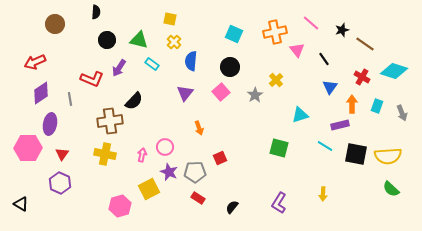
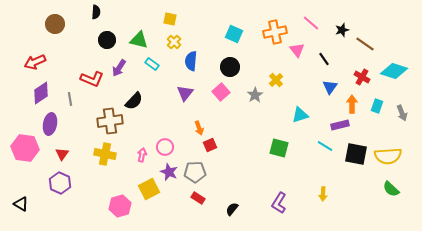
pink hexagon at (28, 148): moved 3 px left; rotated 8 degrees clockwise
red square at (220, 158): moved 10 px left, 13 px up
black semicircle at (232, 207): moved 2 px down
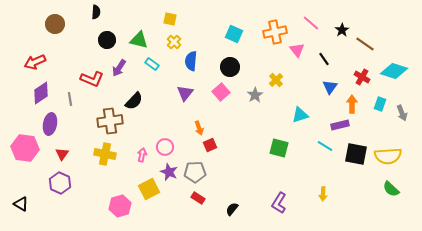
black star at (342, 30): rotated 16 degrees counterclockwise
cyan rectangle at (377, 106): moved 3 px right, 2 px up
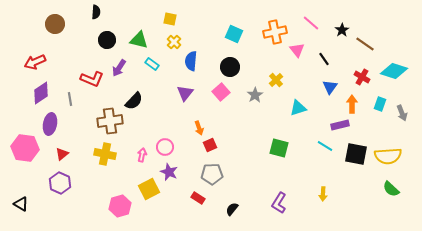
cyan triangle at (300, 115): moved 2 px left, 7 px up
red triangle at (62, 154): rotated 16 degrees clockwise
gray pentagon at (195, 172): moved 17 px right, 2 px down
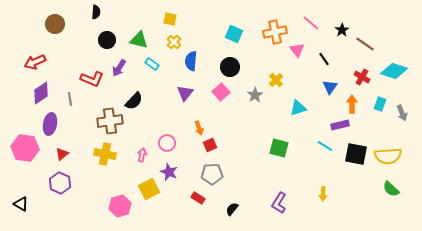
pink circle at (165, 147): moved 2 px right, 4 px up
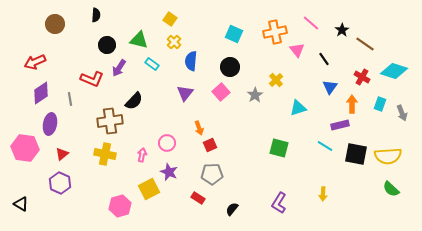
black semicircle at (96, 12): moved 3 px down
yellow square at (170, 19): rotated 24 degrees clockwise
black circle at (107, 40): moved 5 px down
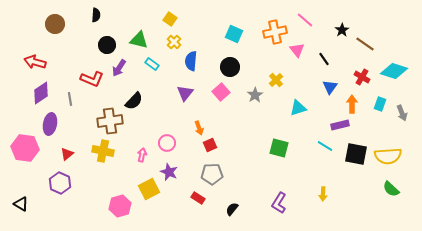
pink line at (311, 23): moved 6 px left, 3 px up
red arrow at (35, 62): rotated 40 degrees clockwise
red triangle at (62, 154): moved 5 px right
yellow cross at (105, 154): moved 2 px left, 3 px up
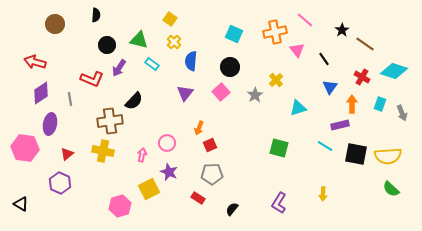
orange arrow at (199, 128): rotated 40 degrees clockwise
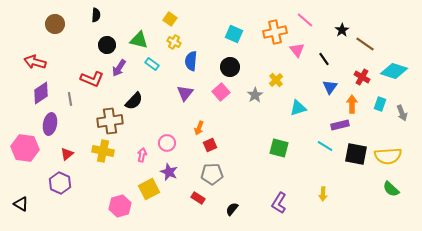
yellow cross at (174, 42): rotated 16 degrees counterclockwise
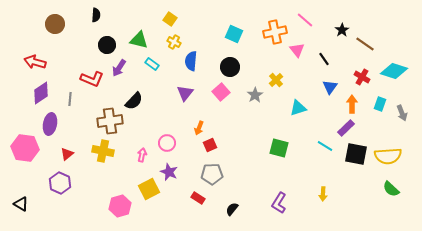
gray line at (70, 99): rotated 16 degrees clockwise
purple rectangle at (340, 125): moved 6 px right, 3 px down; rotated 30 degrees counterclockwise
